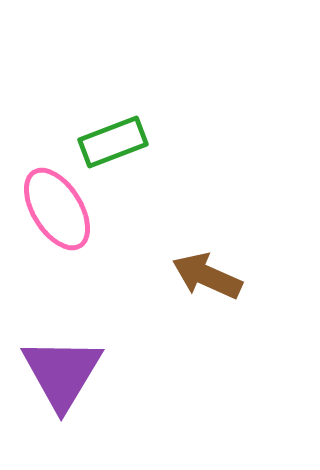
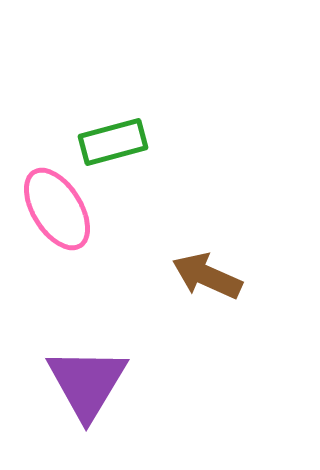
green rectangle: rotated 6 degrees clockwise
purple triangle: moved 25 px right, 10 px down
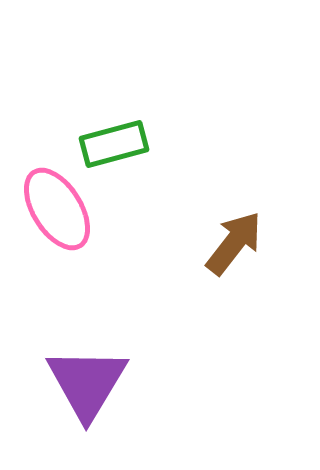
green rectangle: moved 1 px right, 2 px down
brown arrow: moved 27 px right, 33 px up; rotated 104 degrees clockwise
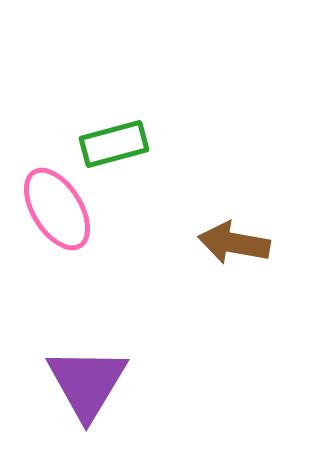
brown arrow: rotated 118 degrees counterclockwise
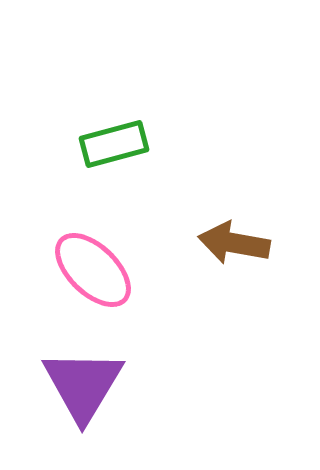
pink ellipse: moved 36 px right, 61 px down; rotated 14 degrees counterclockwise
purple triangle: moved 4 px left, 2 px down
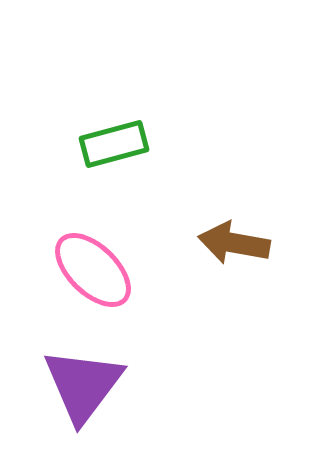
purple triangle: rotated 6 degrees clockwise
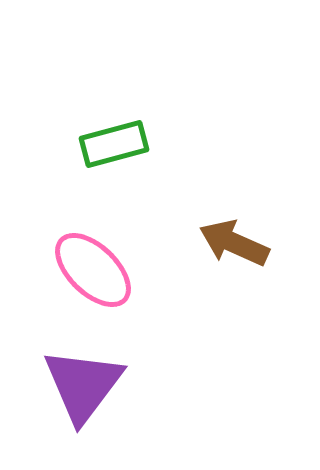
brown arrow: rotated 14 degrees clockwise
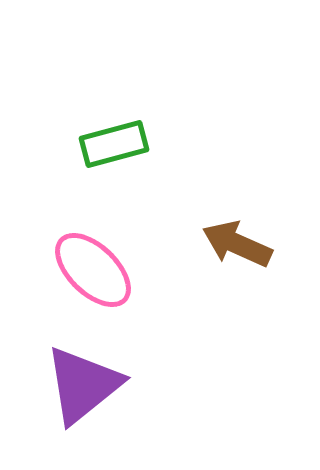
brown arrow: moved 3 px right, 1 px down
purple triangle: rotated 14 degrees clockwise
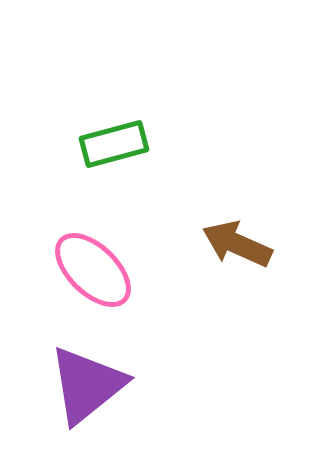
purple triangle: moved 4 px right
